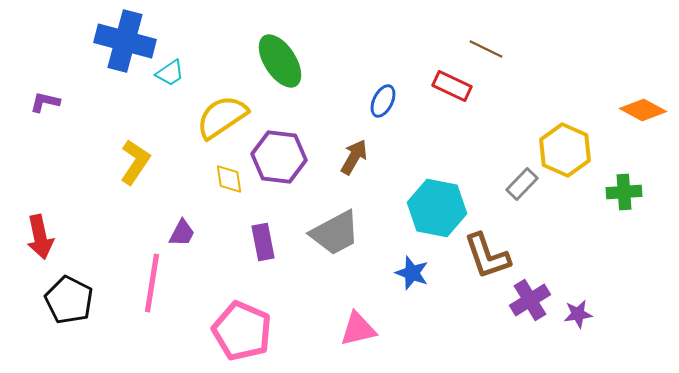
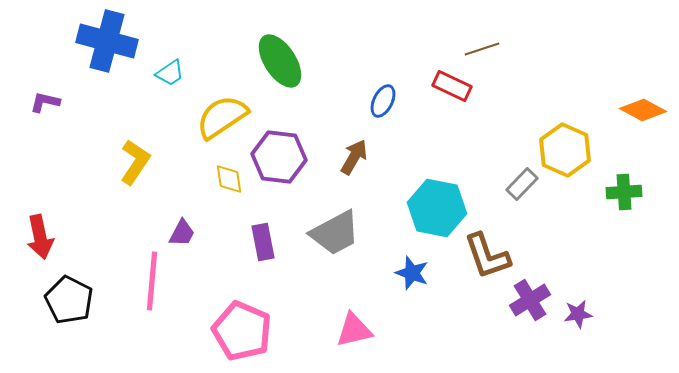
blue cross: moved 18 px left
brown line: moved 4 px left; rotated 44 degrees counterclockwise
pink line: moved 2 px up; rotated 4 degrees counterclockwise
pink triangle: moved 4 px left, 1 px down
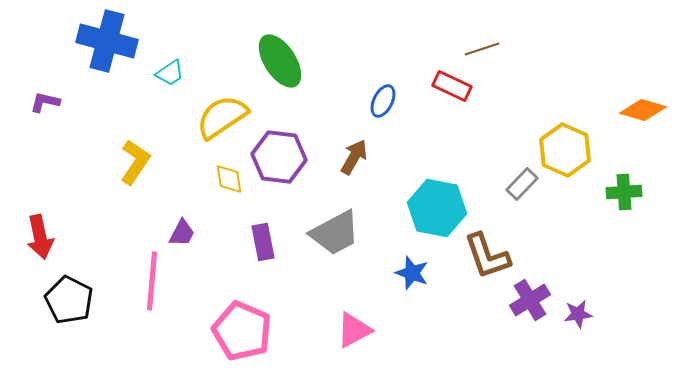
orange diamond: rotated 12 degrees counterclockwise
pink triangle: rotated 15 degrees counterclockwise
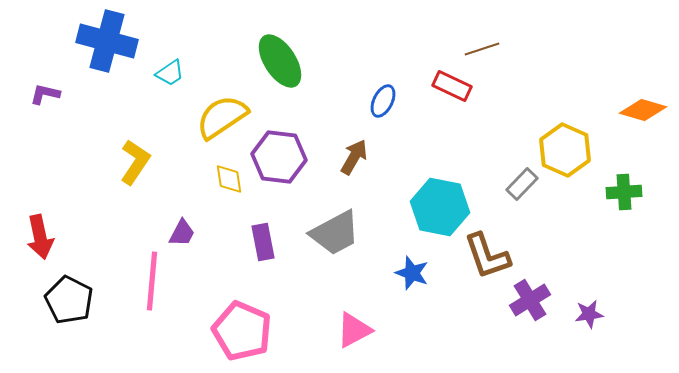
purple L-shape: moved 8 px up
cyan hexagon: moved 3 px right, 1 px up
purple star: moved 11 px right
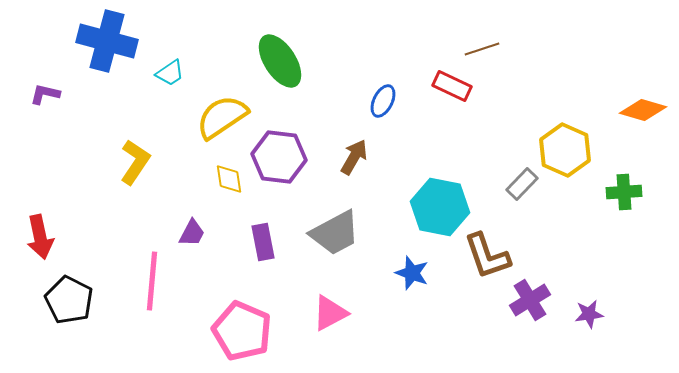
purple trapezoid: moved 10 px right
pink triangle: moved 24 px left, 17 px up
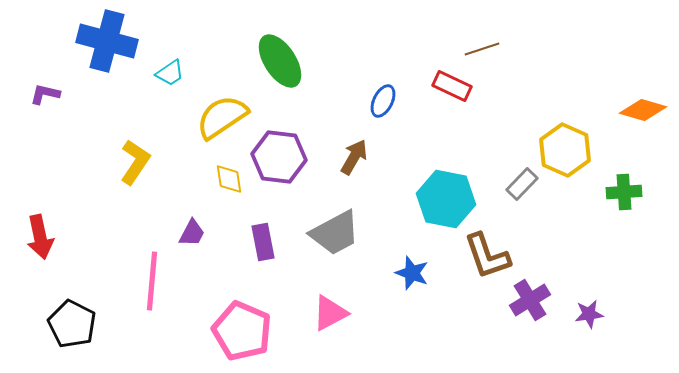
cyan hexagon: moved 6 px right, 8 px up
black pentagon: moved 3 px right, 24 px down
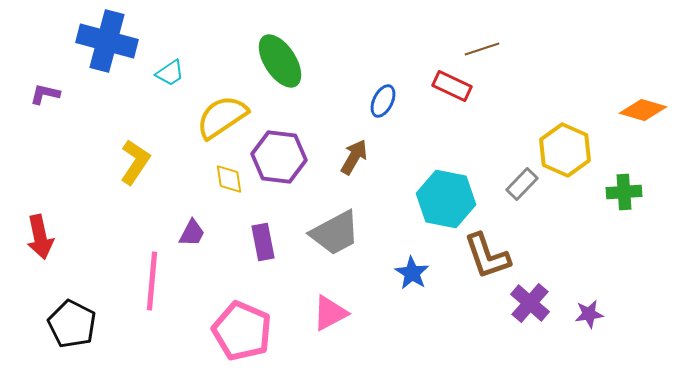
blue star: rotated 12 degrees clockwise
purple cross: moved 3 px down; rotated 18 degrees counterclockwise
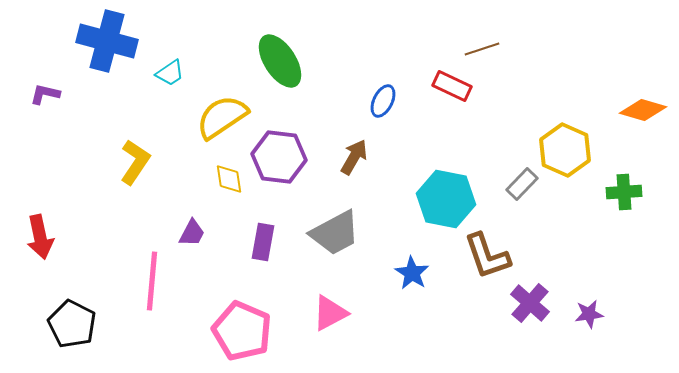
purple rectangle: rotated 21 degrees clockwise
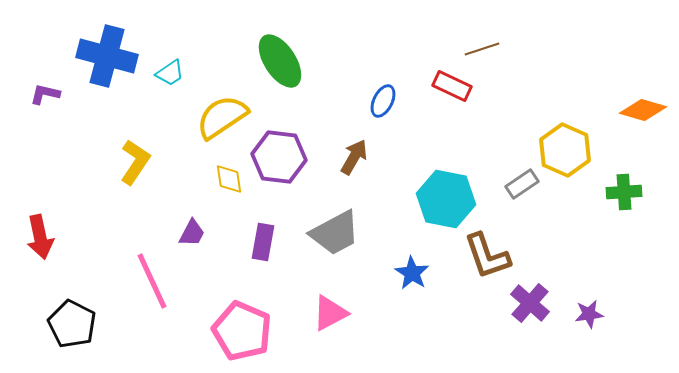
blue cross: moved 15 px down
gray rectangle: rotated 12 degrees clockwise
pink line: rotated 30 degrees counterclockwise
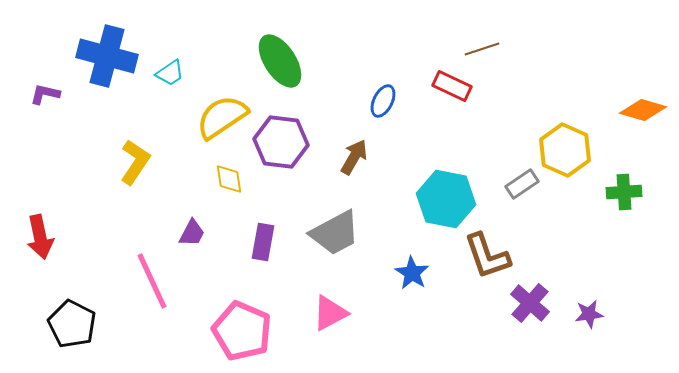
purple hexagon: moved 2 px right, 15 px up
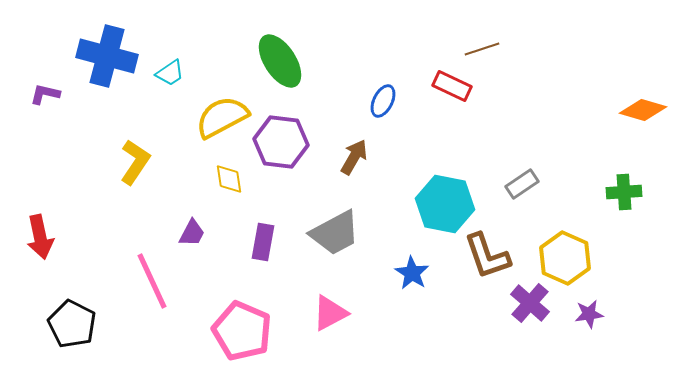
yellow semicircle: rotated 6 degrees clockwise
yellow hexagon: moved 108 px down
cyan hexagon: moved 1 px left, 5 px down
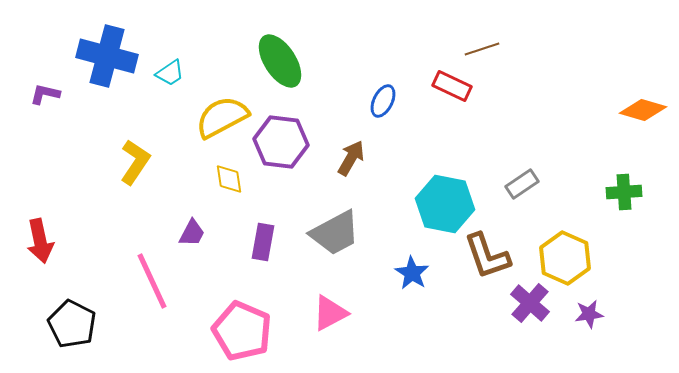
brown arrow: moved 3 px left, 1 px down
red arrow: moved 4 px down
